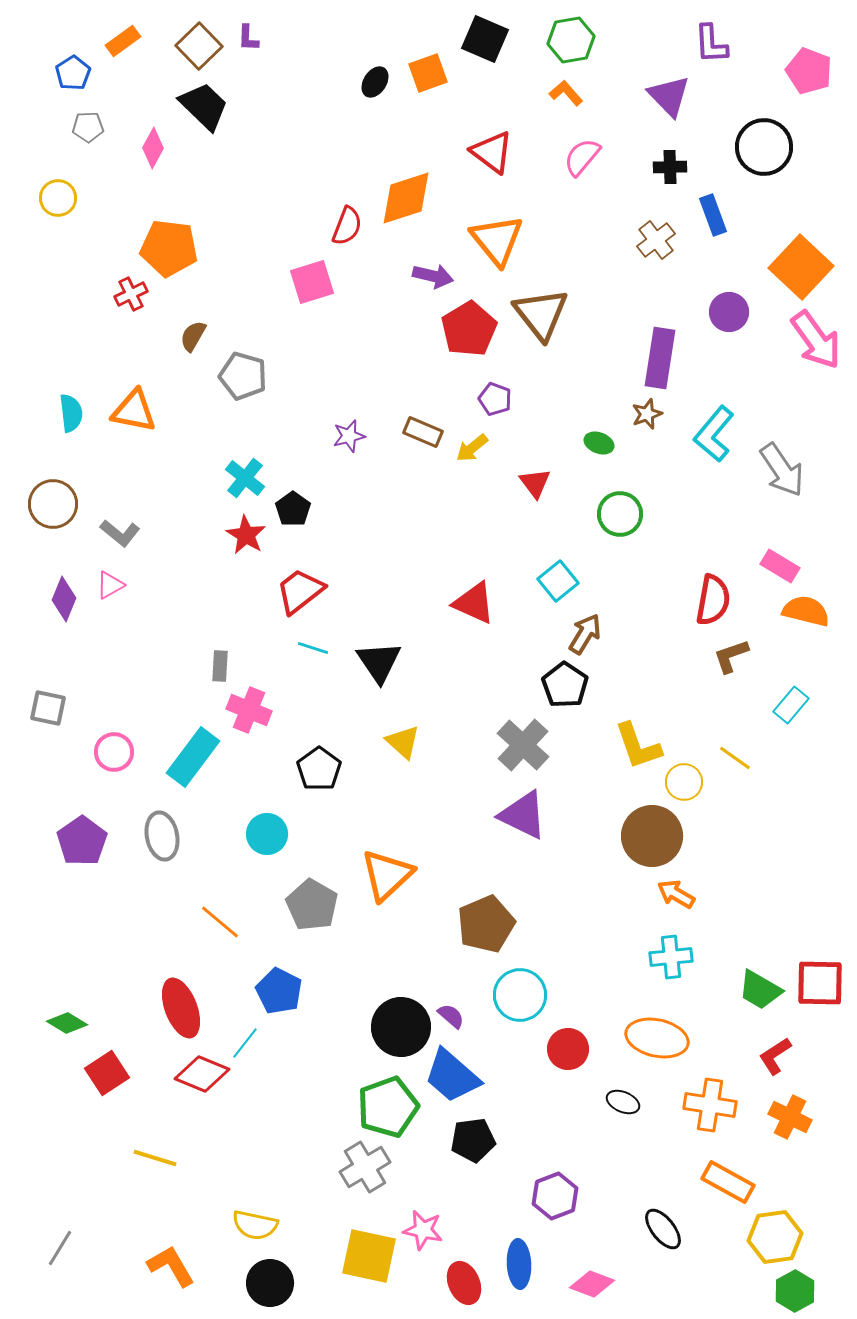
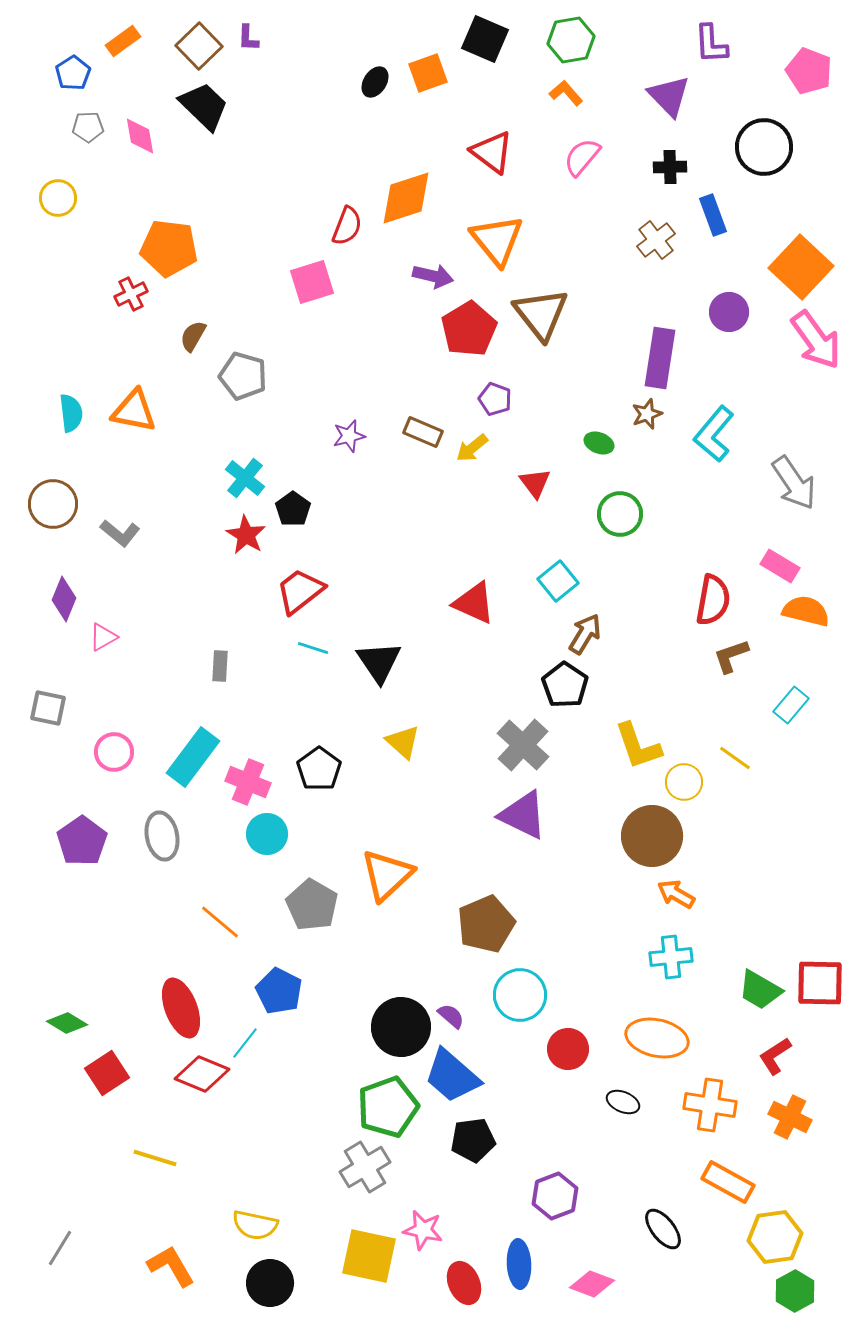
pink diamond at (153, 148): moved 13 px left, 12 px up; rotated 39 degrees counterclockwise
gray arrow at (782, 470): moved 12 px right, 13 px down
pink triangle at (110, 585): moved 7 px left, 52 px down
pink cross at (249, 710): moved 1 px left, 72 px down
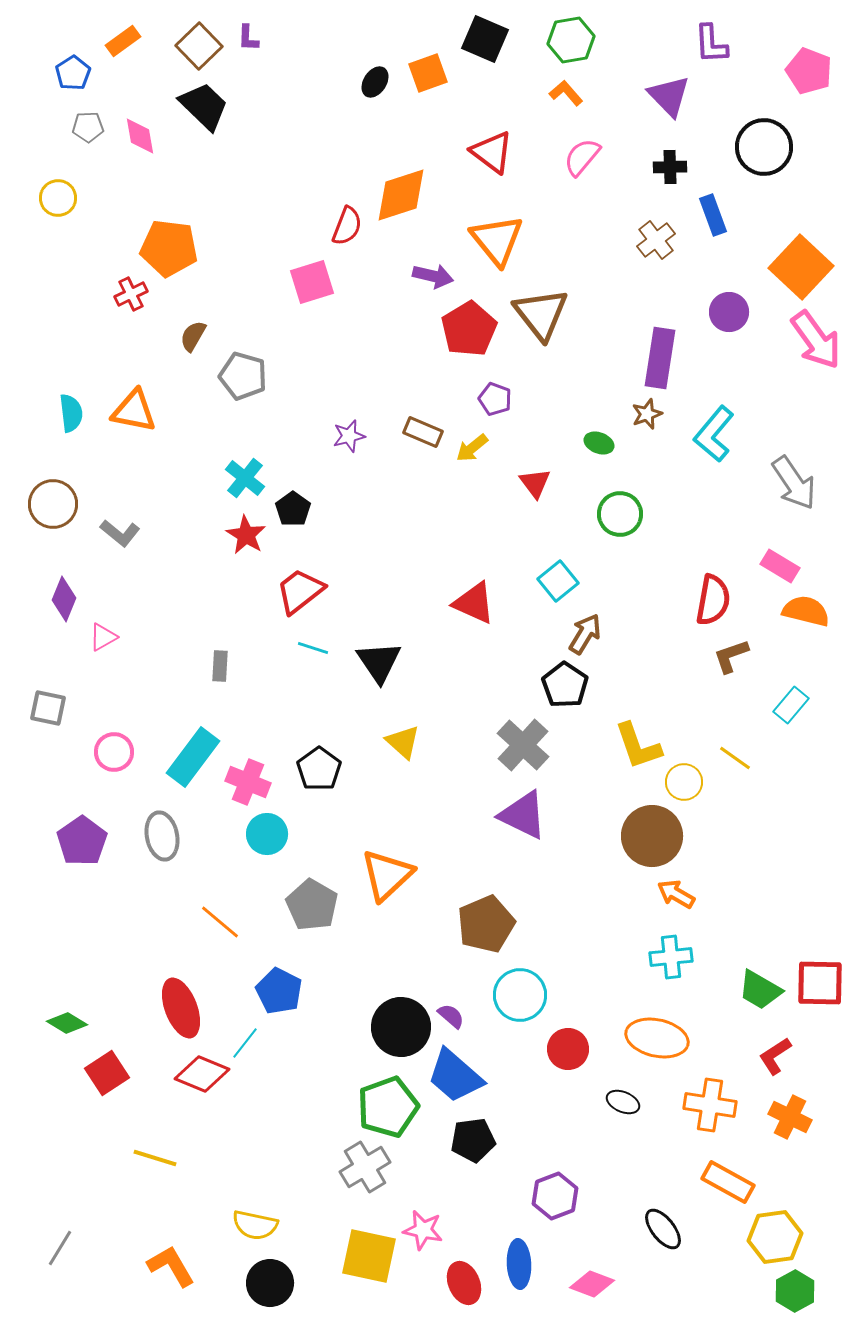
orange diamond at (406, 198): moved 5 px left, 3 px up
blue trapezoid at (452, 1076): moved 3 px right
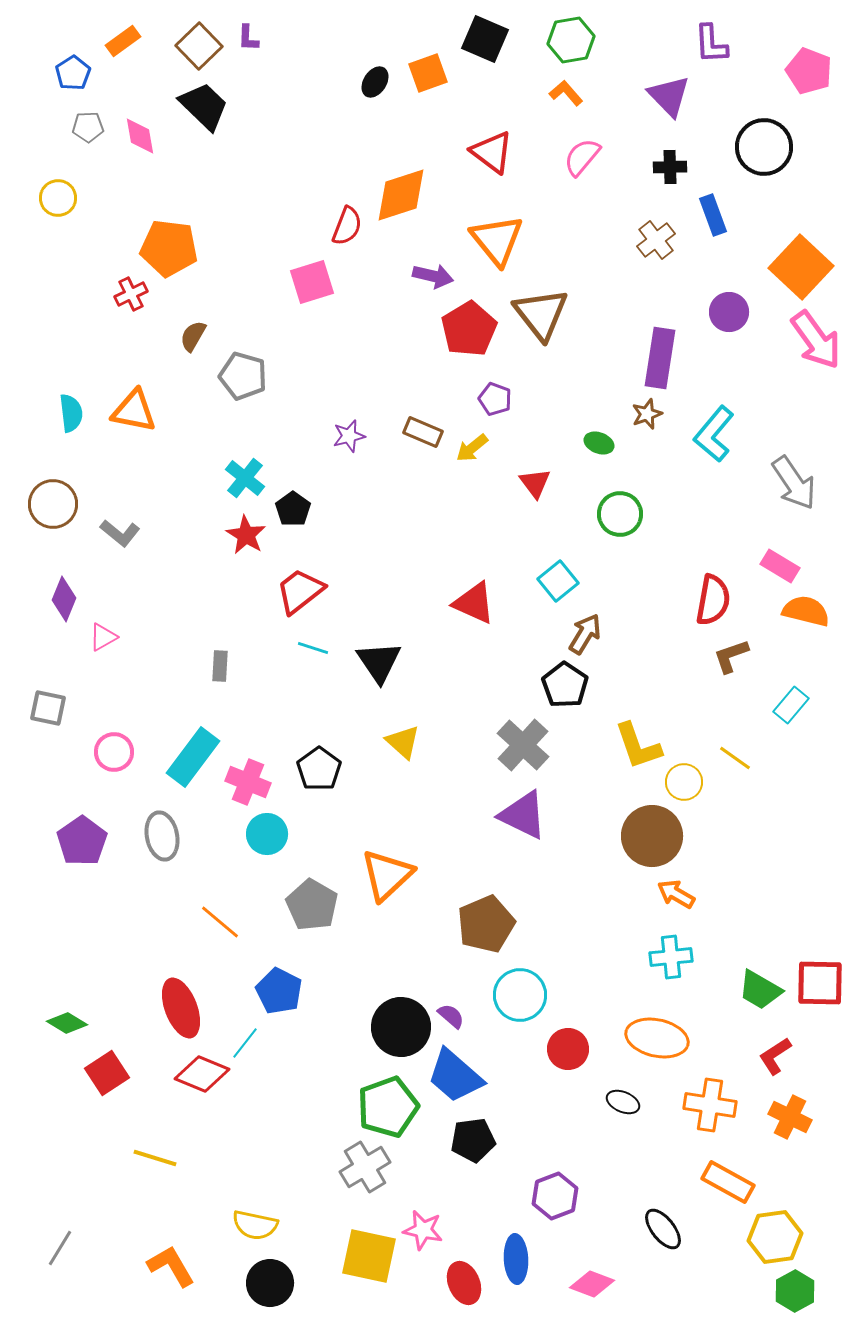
blue ellipse at (519, 1264): moved 3 px left, 5 px up
